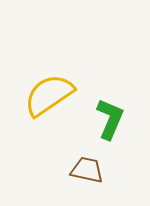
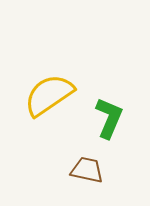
green L-shape: moved 1 px left, 1 px up
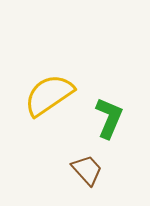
brown trapezoid: rotated 36 degrees clockwise
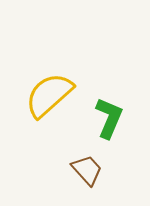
yellow semicircle: rotated 8 degrees counterclockwise
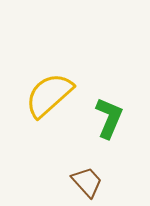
brown trapezoid: moved 12 px down
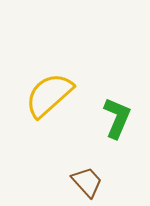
green L-shape: moved 8 px right
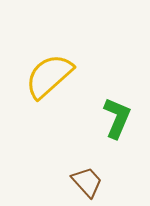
yellow semicircle: moved 19 px up
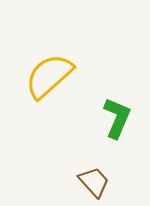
brown trapezoid: moved 7 px right
